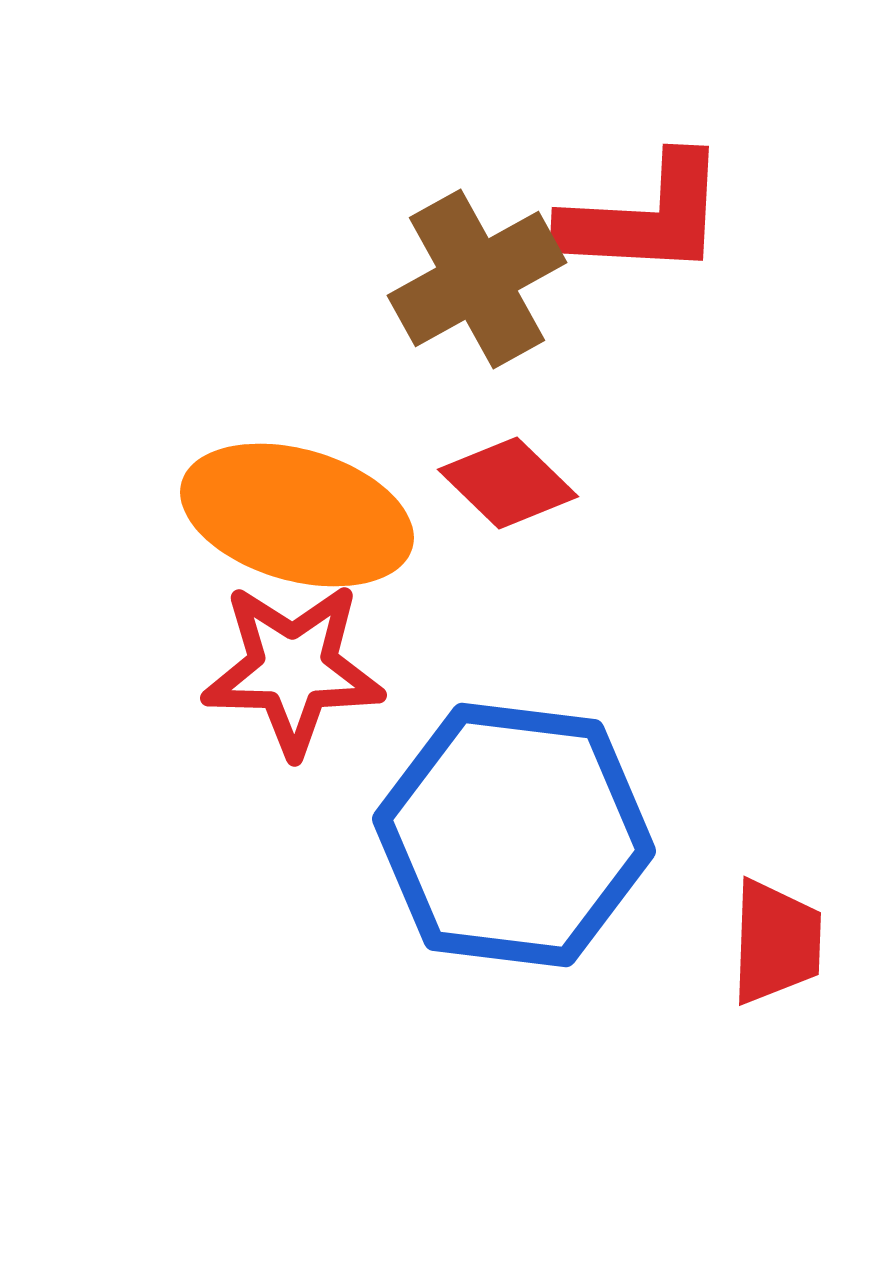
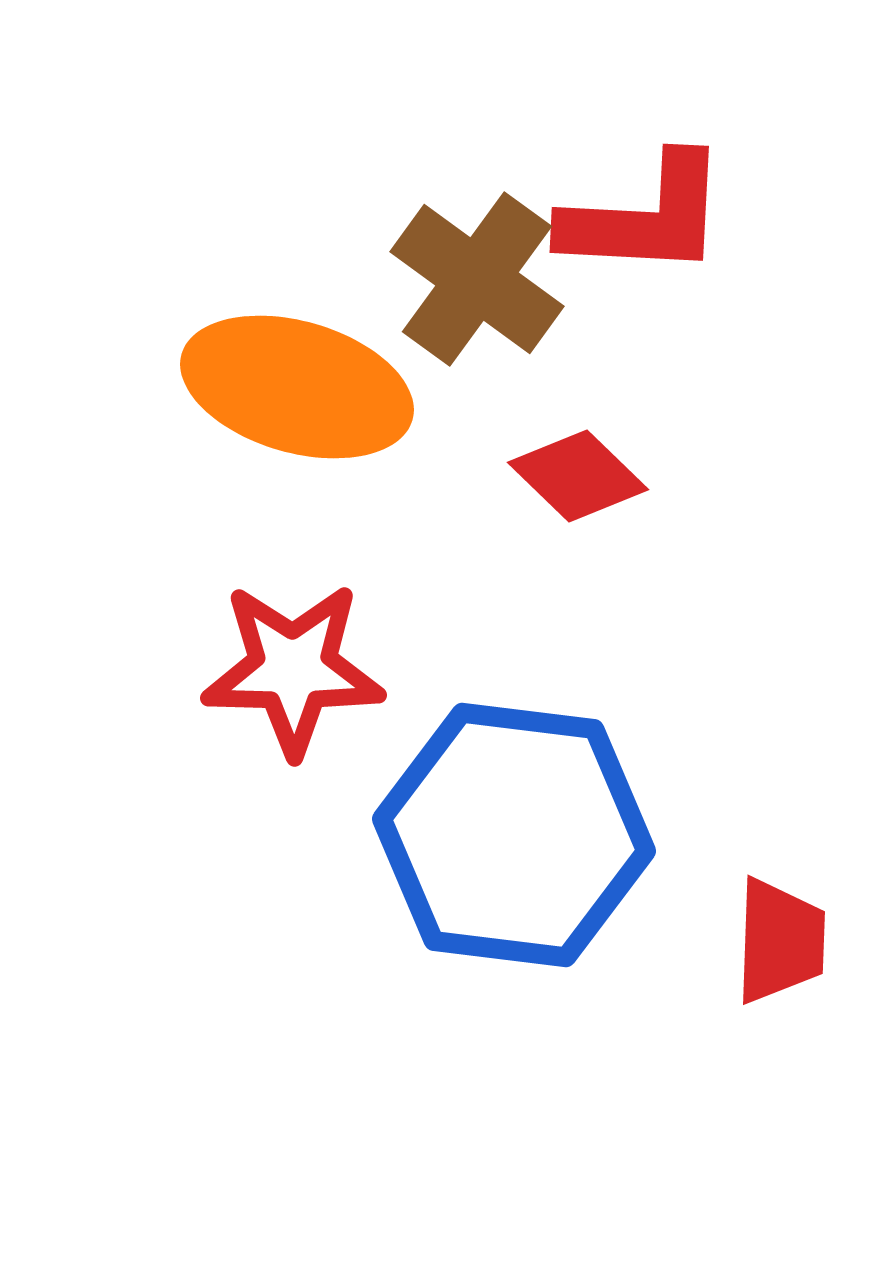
brown cross: rotated 25 degrees counterclockwise
red diamond: moved 70 px right, 7 px up
orange ellipse: moved 128 px up
red trapezoid: moved 4 px right, 1 px up
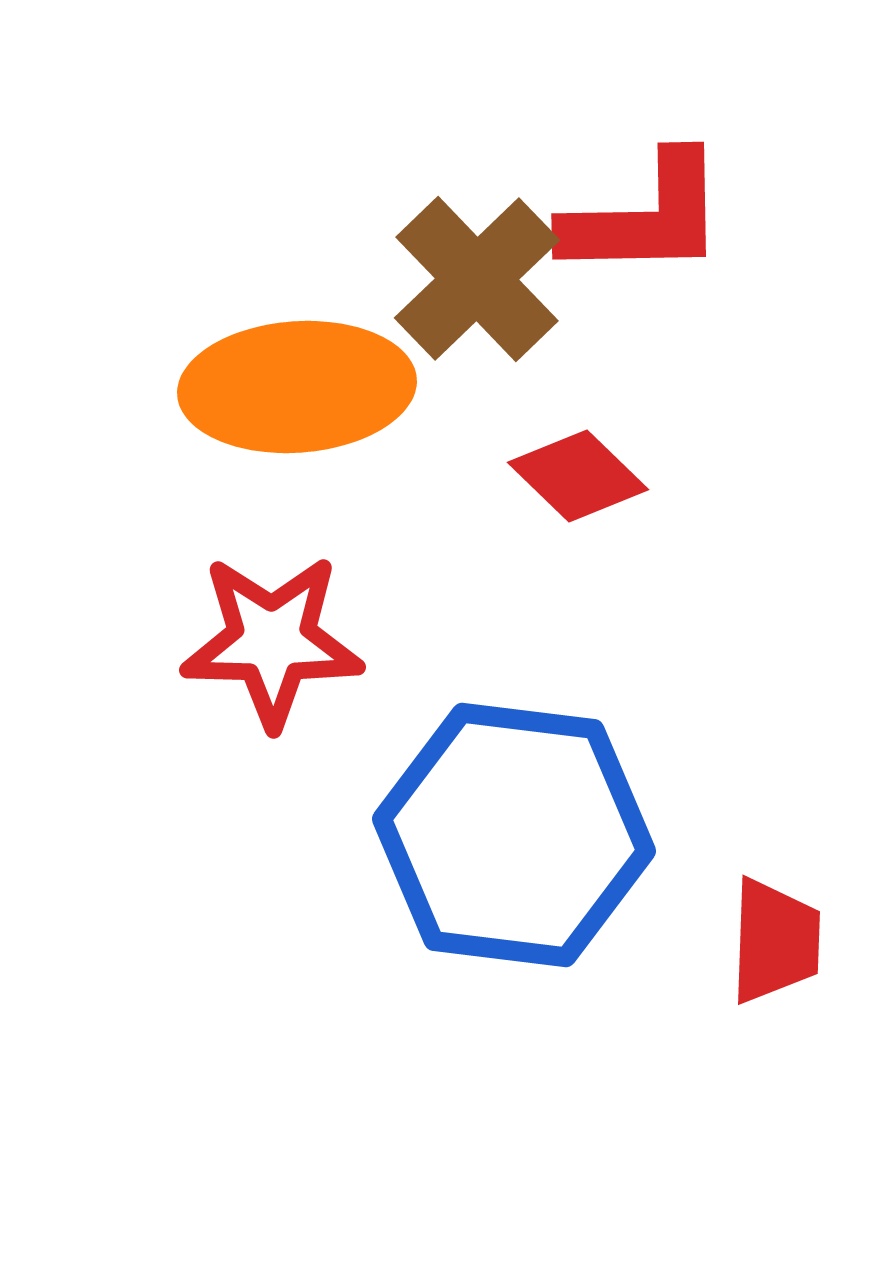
red L-shape: rotated 4 degrees counterclockwise
brown cross: rotated 10 degrees clockwise
orange ellipse: rotated 20 degrees counterclockwise
red star: moved 21 px left, 28 px up
red trapezoid: moved 5 px left
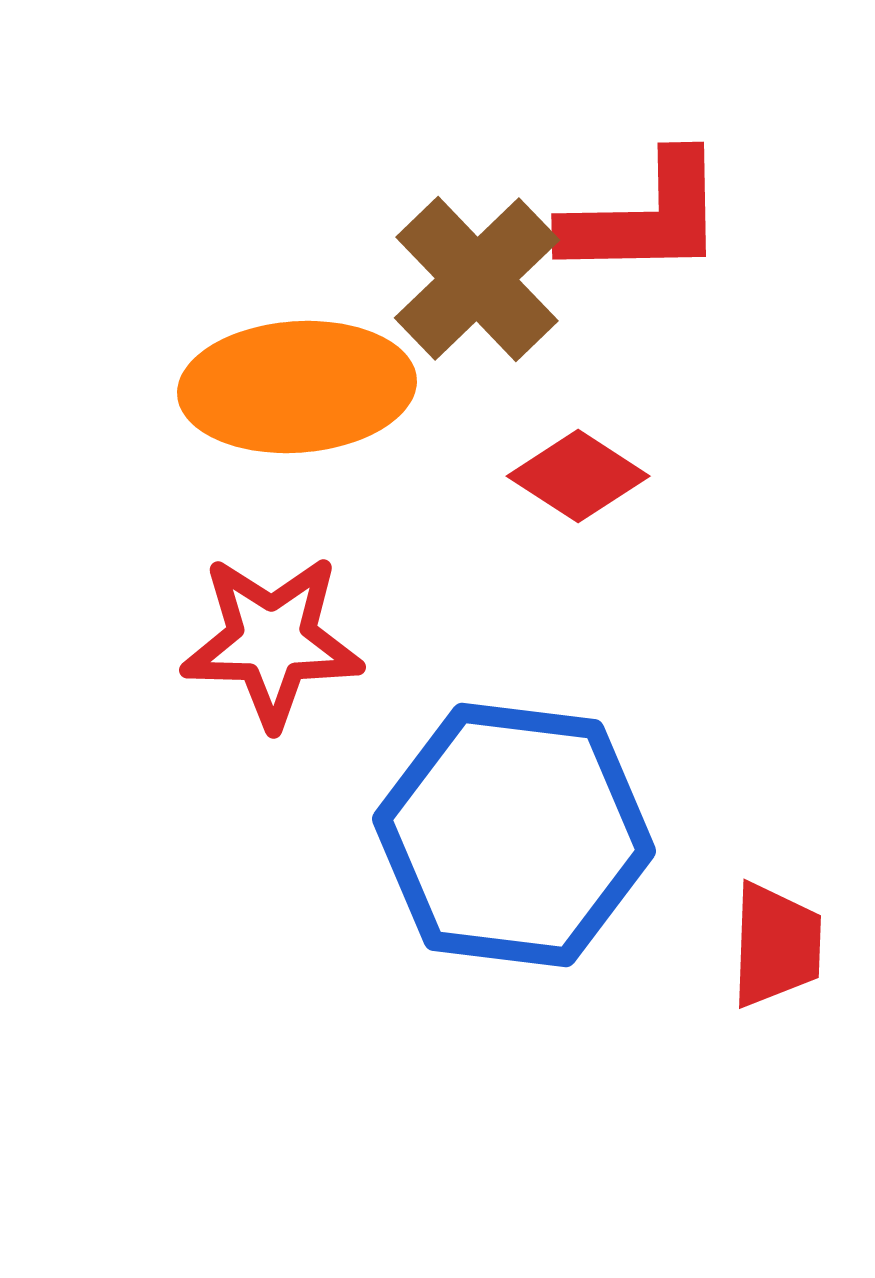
red diamond: rotated 11 degrees counterclockwise
red trapezoid: moved 1 px right, 4 px down
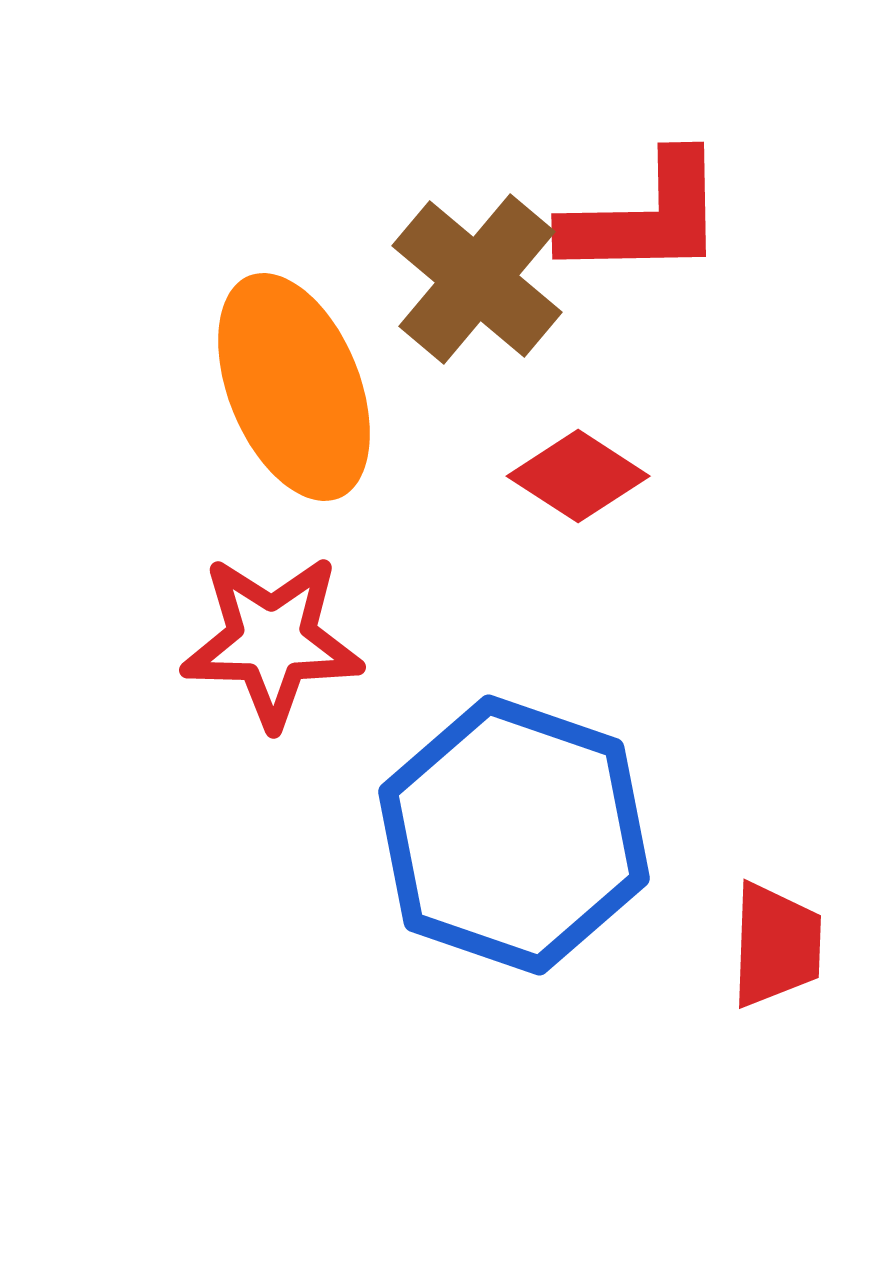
brown cross: rotated 6 degrees counterclockwise
orange ellipse: moved 3 px left; rotated 72 degrees clockwise
blue hexagon: rotated 12 degrees clockwise
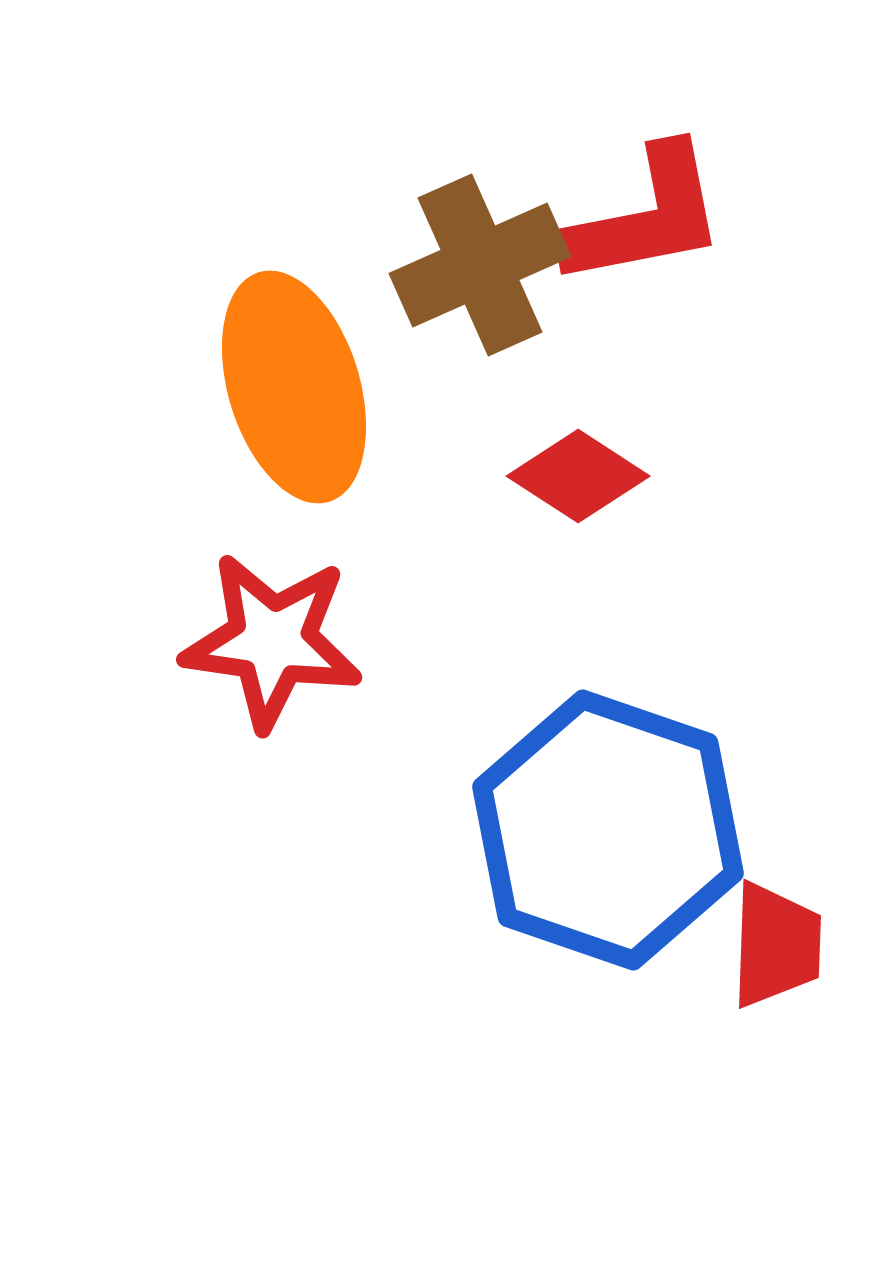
red L-shape: rotated 10 degrees counterclockwise
brown cross: moved 3 px right, 14 px up; rotated 26 degrees clockwise
orange ellipse: rotated 5 degrees clockwise
red star: rotated 7 degrees clockwise
blue hexagon: moved 94 px right, 5 px up
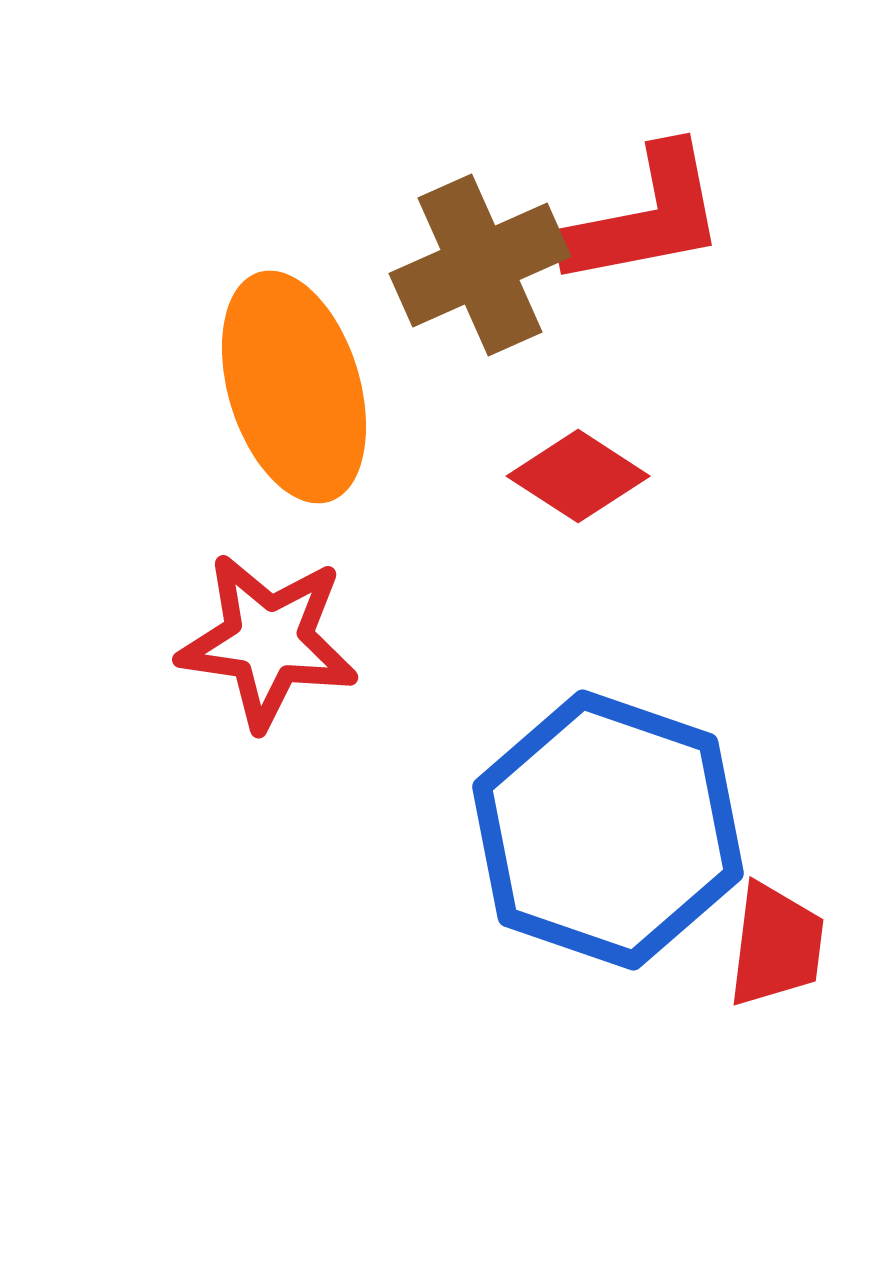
red star: moved 4 px left
red trapezoid: rotated 5 degrees clockwise
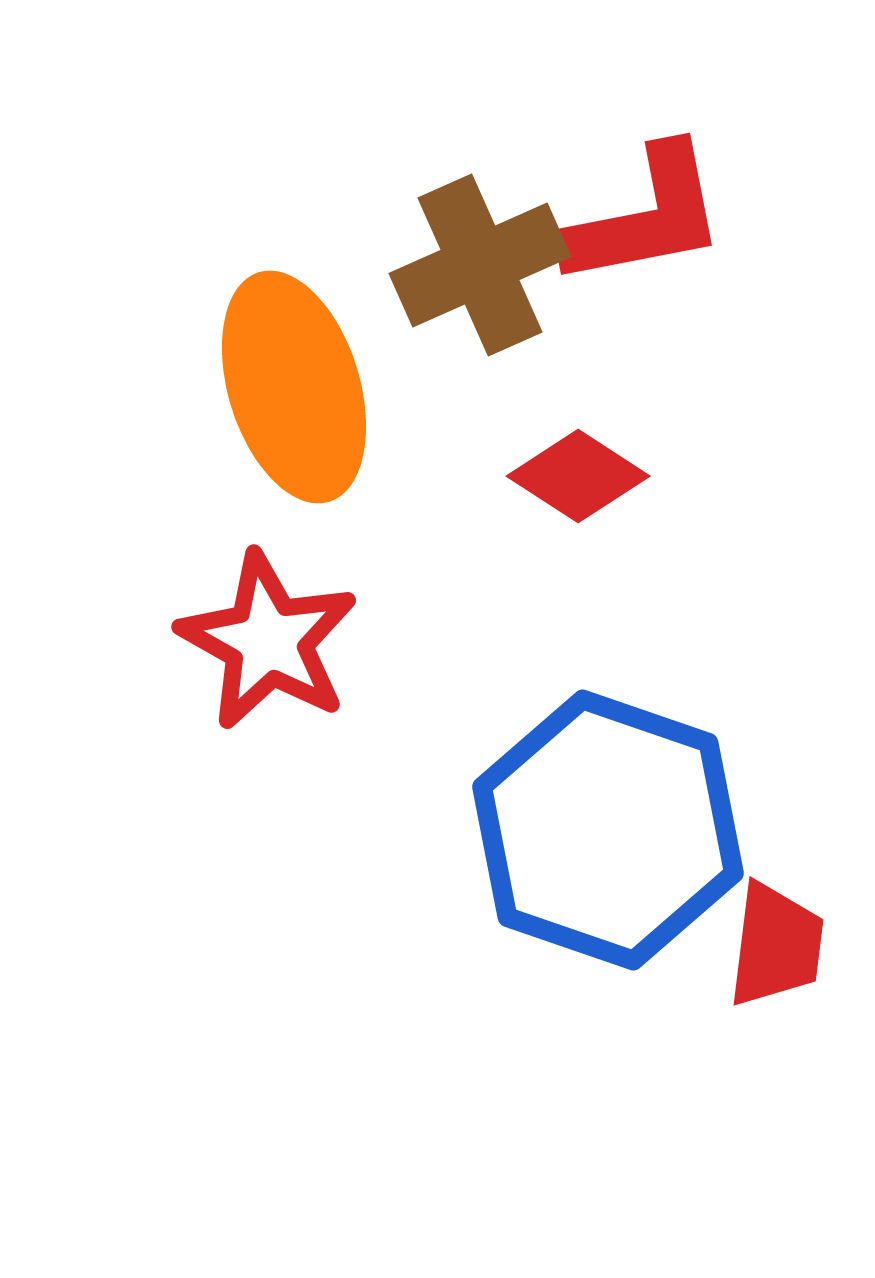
red star: rotated 21 degrees clockwise
